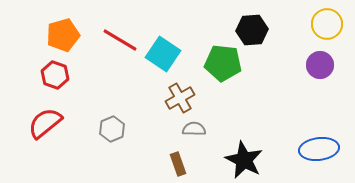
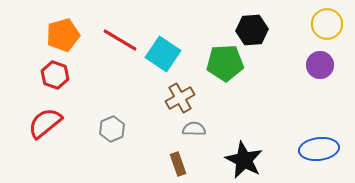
green pentagon: moved 2 px right; rotated 9 degrees counterclockwise
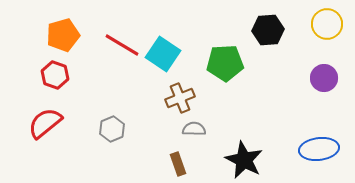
black hexagon: moved 16 px right
red line: moved 2 px right, 5 px down
purple circle: moved 4 px right, 13 px down
brown cross: rotated 8 degrees clockwise
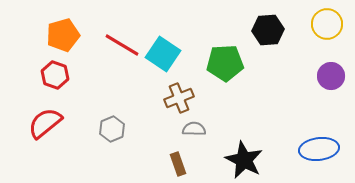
purple circle: moved 7 px right, 2 px up
brown cross: moved 1 px left
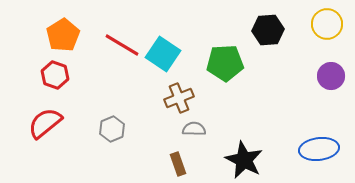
orange pentagon: rotated 16 degrees counterclockwise
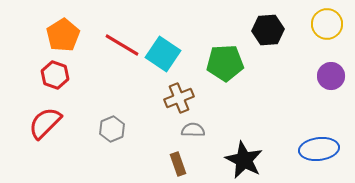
red semicircle: rotated 6 degrees counterclockwise
gray semicircle: moved 1 px left, 1 px down
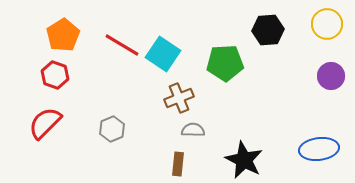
brown rectangle: rotated 25 degrees clockwise
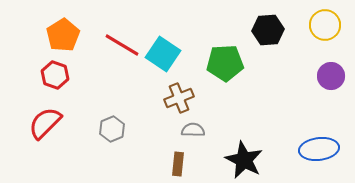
yellow circle: moved 2 px left, 1 px down
